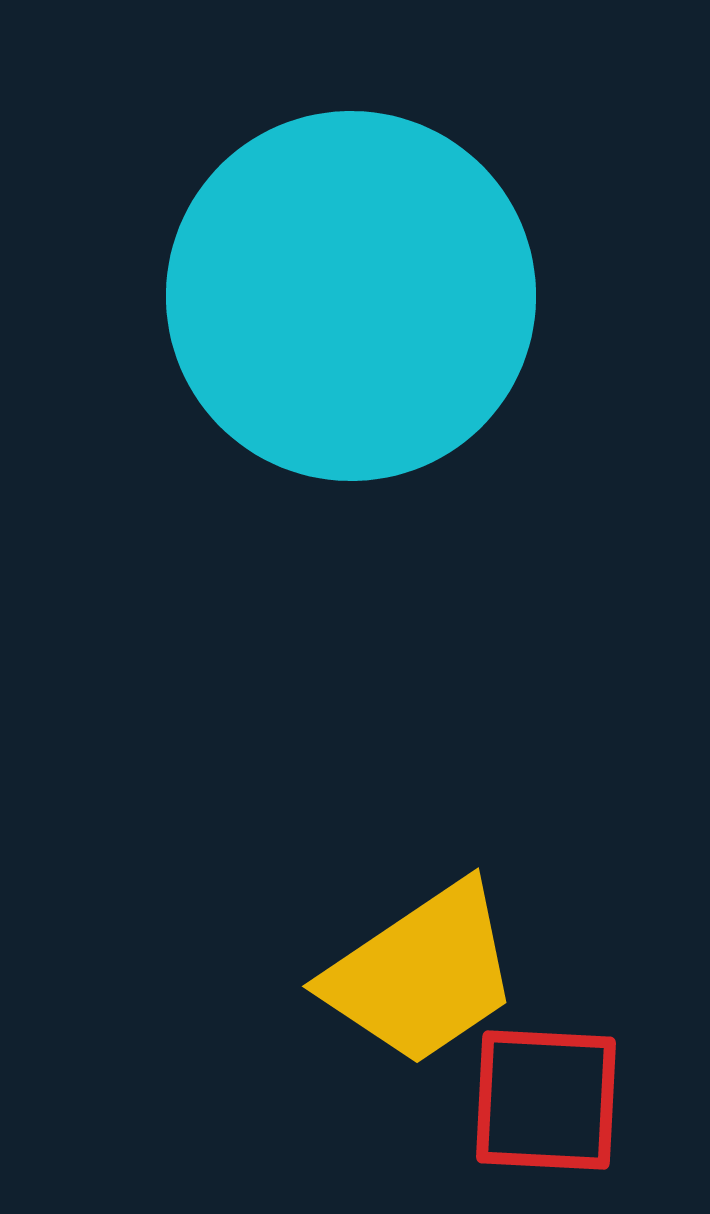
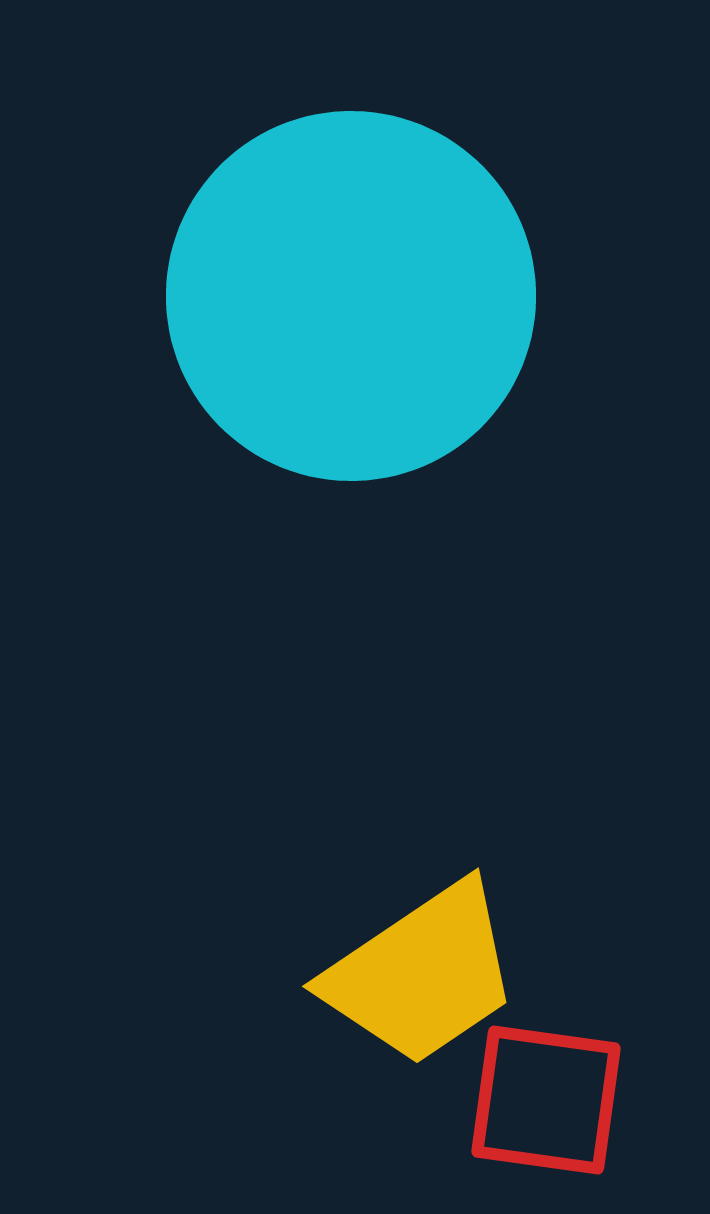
red square: rotated 5 degrees clockwise
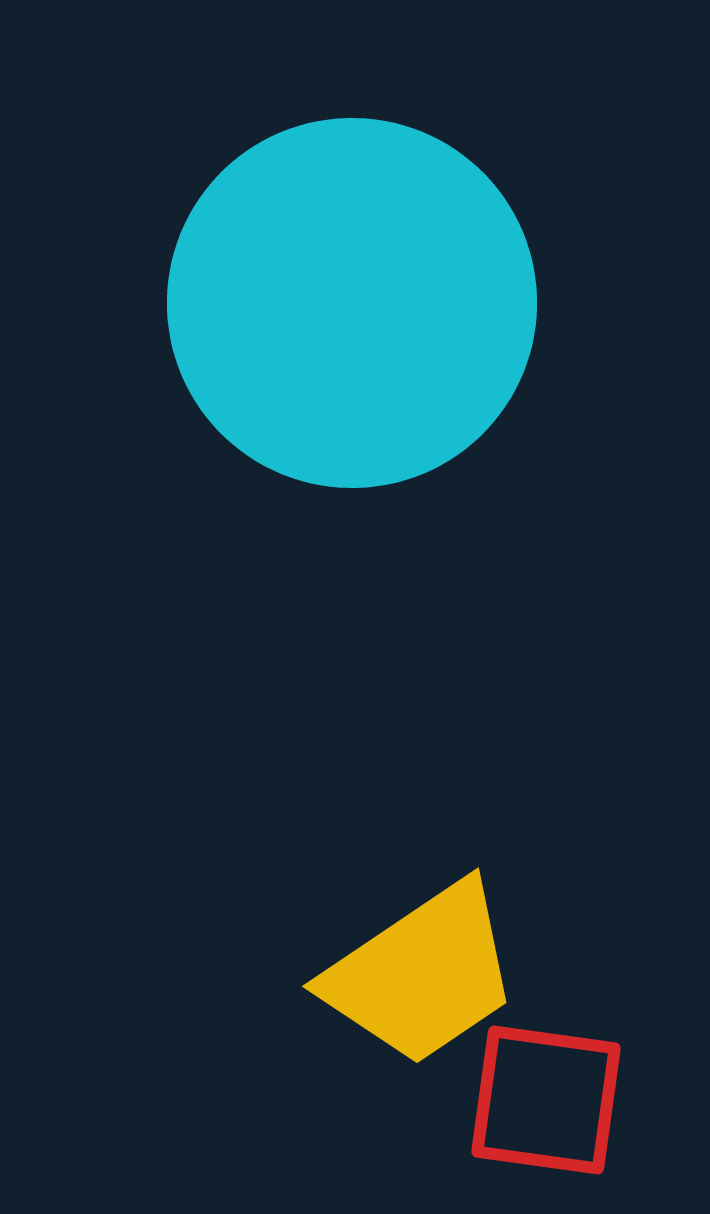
cyan circle: moved 1 px right, 7 px down
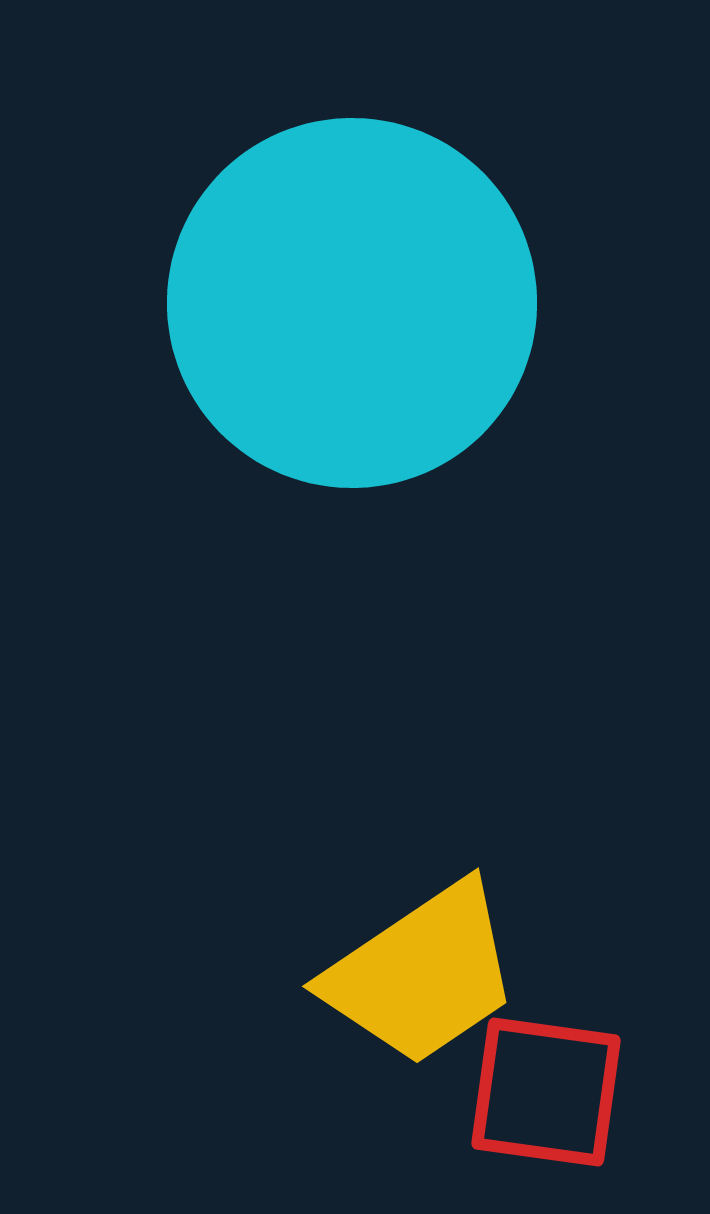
red square: moved 8 px up
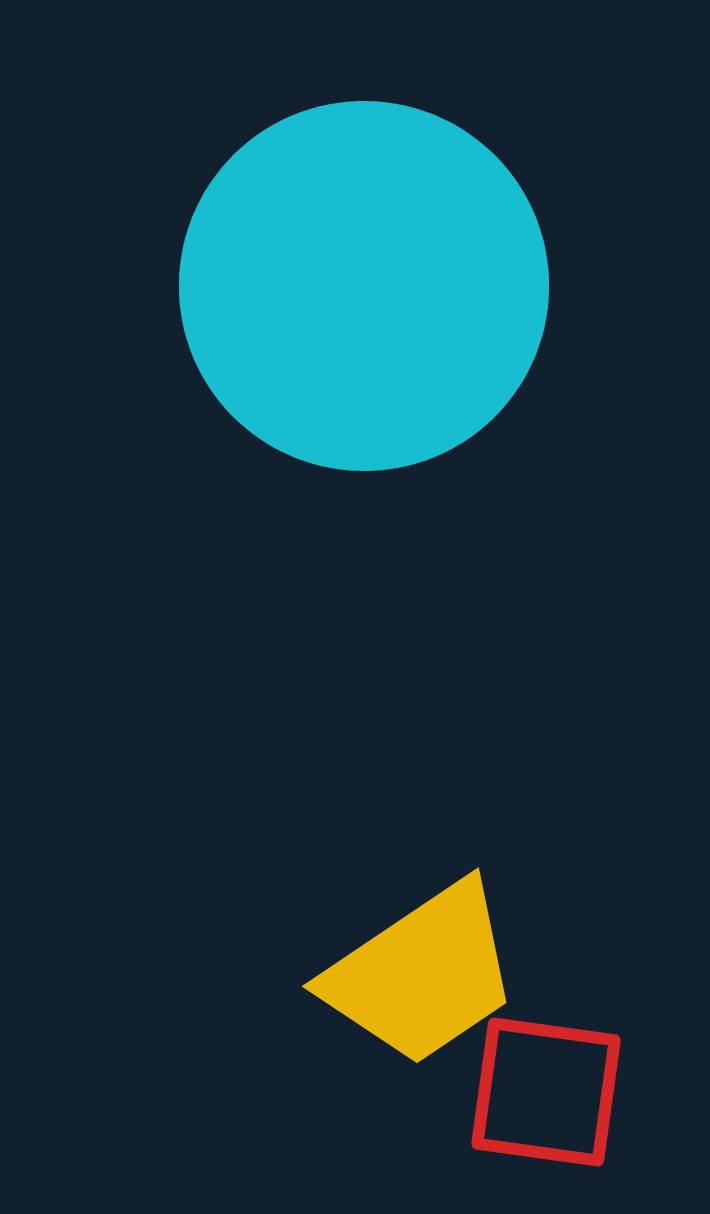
cyan circle: moved 12 px right, 17 px up
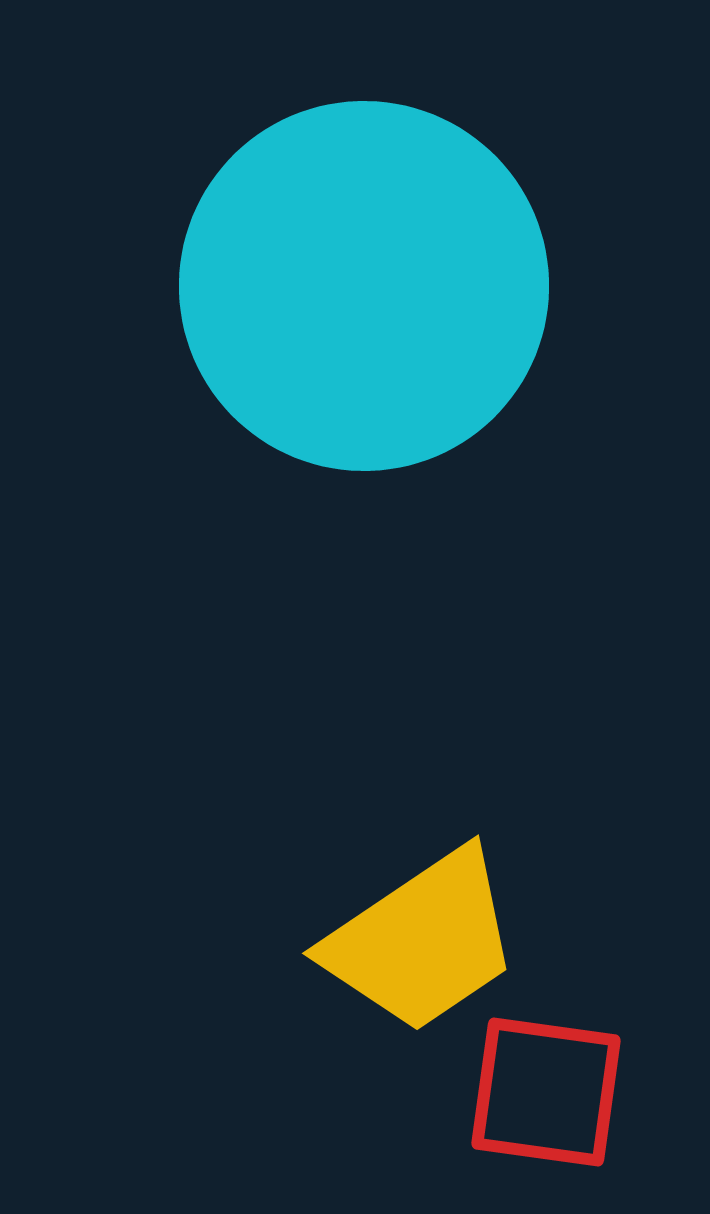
yellow trapezoid: moved 33 px up
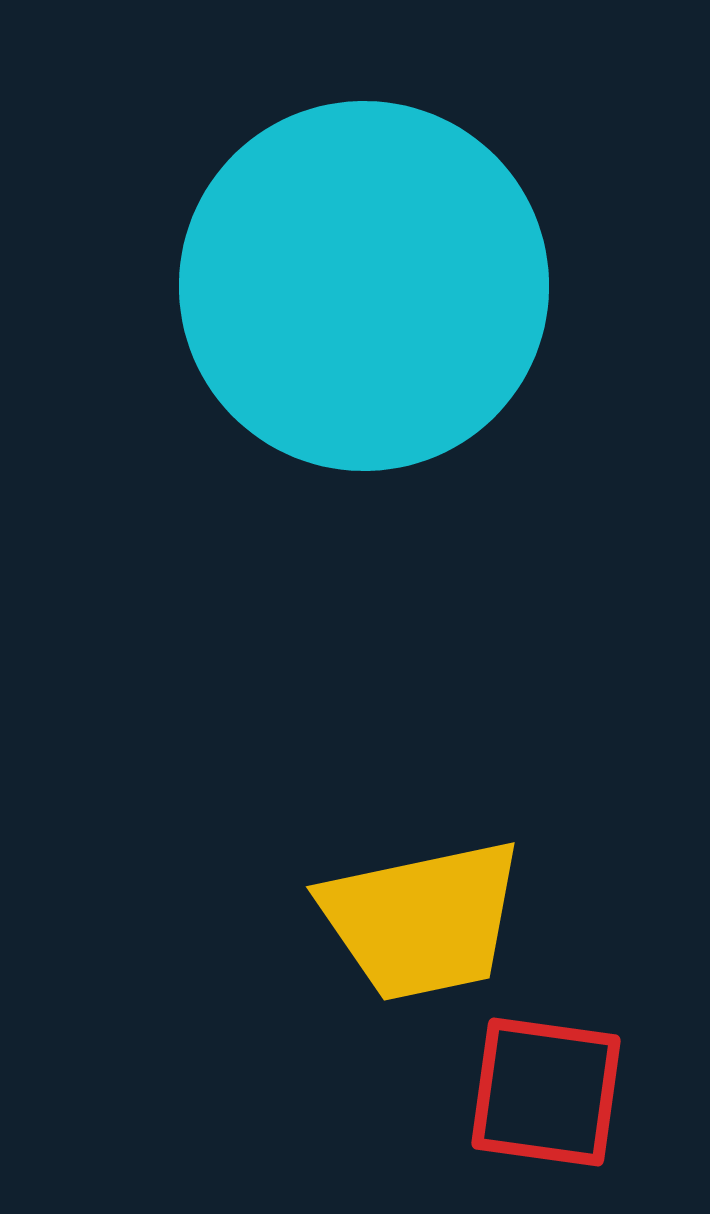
yellow trapezoid: moved 21 px up; rotated 22 degrees clockwise
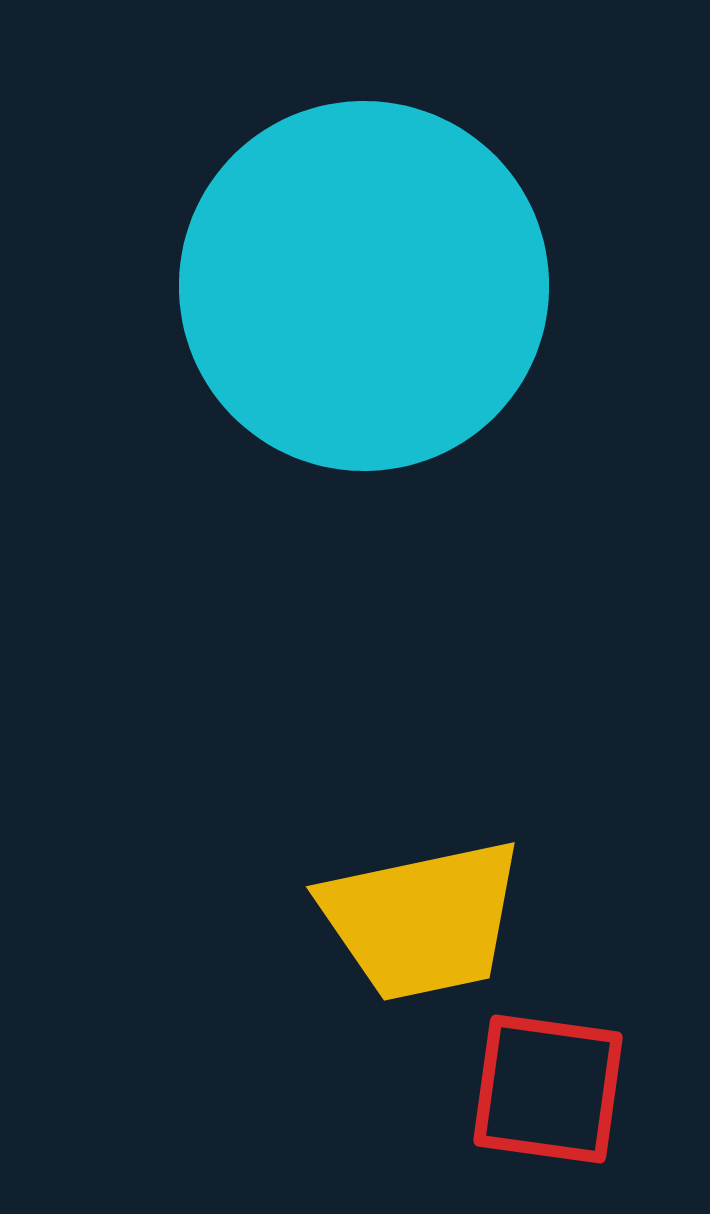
red square: moved 2 px right, 3 px up
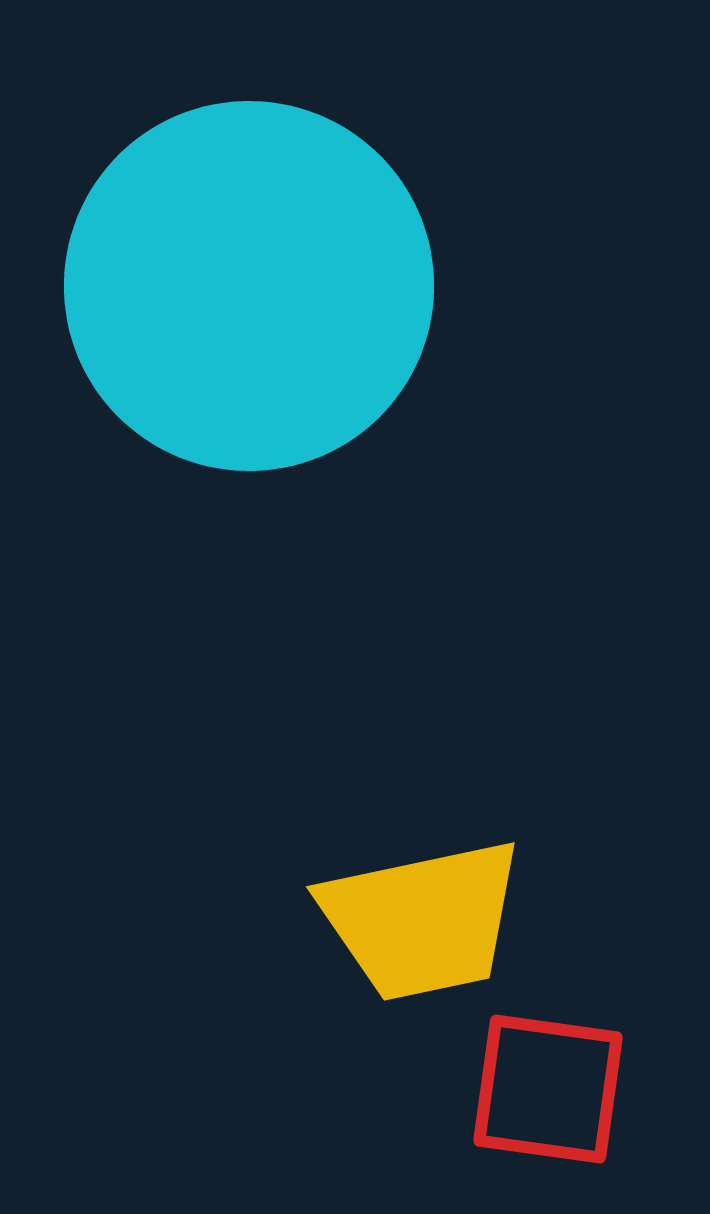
cyan circle: moved 115 px left
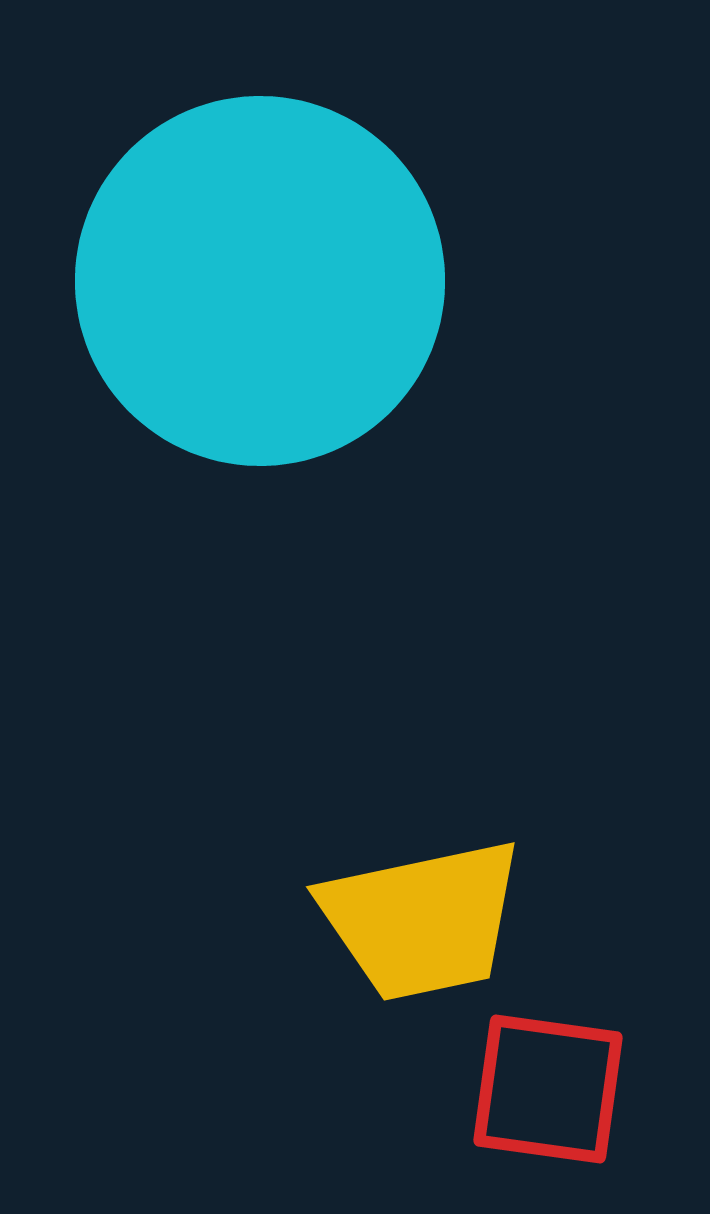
cyan circle: moved 11 px right, 5 px up
